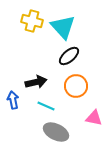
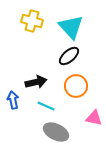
cyan triangle: moved 8 px right
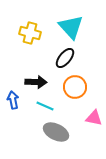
yellow cross: moved 2 px left, 12 px down
black ellipse: moved 4 px left, 2 px down; rotated 10 degrees counterclockwise
black arrow: rotated 15 degrees clockwise
orange circle: moved 1 px left, 1 px down
cyan line: moved 1 px left
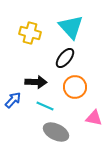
blue arrow: rotated 54 degrees clockwise
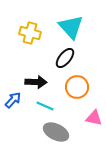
orange circle: moved 2 px right
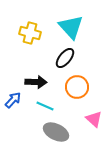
pink triangle: moved 1 px down; rotated 30 degrees clockwise
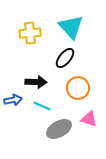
yellow cross: rotated 20 degrees counterclockwise
orange circle: moved 1 px right, 1 px down
blue arrow: rotated 36 degrees clockwise
cyan line: moved 3 px left
pink triangle: moved 5 px left; rotated 24 degrees counterclockwise
gray ellipse: moved 3 px right, 3 px up; rotated 55 degrees counterclockwise
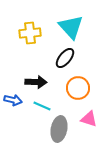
blue arrow: rotated 24 degrees clockwise
gray ellipse: rotated 50 degrees counterclockwise
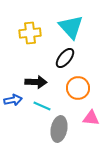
blue arrow: rotated 24 degrees counterclockwise
pink triangle: moved 2 px right, 1 px up; rotated 12 degrees counterclockwise
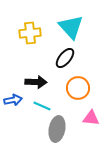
gray ellipse: moved 2 px left
